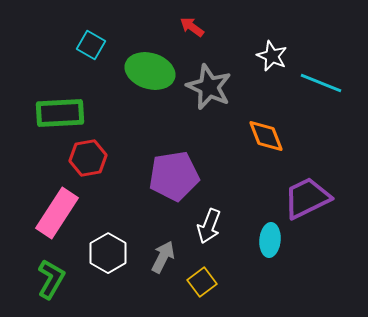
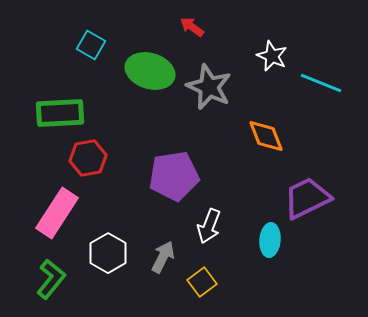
green L-shape: rotated 9 degrees clockwise
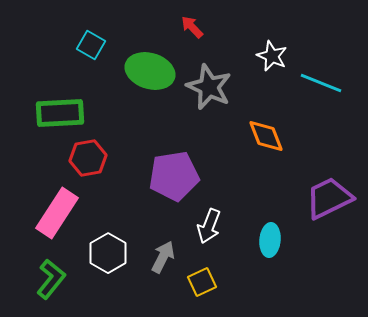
red arrow: rotated 10 degrees clockwise
purple trapezoid: moved 22 px right
yellow square: rotated 12 degrees clockwise
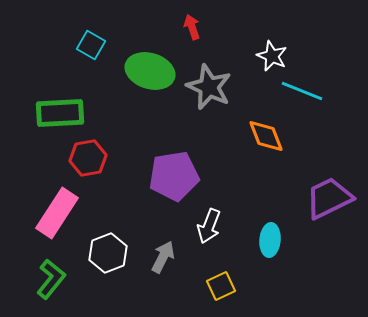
red arrow: rotated 25 degrees clockwise
cyan line: moved 19 px left, 8 px down
white hexagon: rotated 9 degrees clockwise
yellow square: moved 19 px right, 4 px down
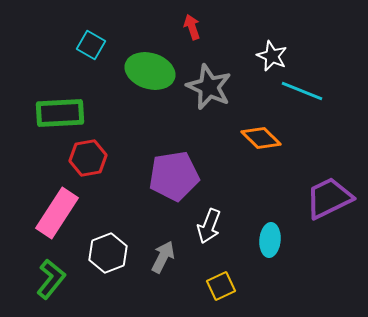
orange diamond: moved 5 px left, 2 px down; rotated 24 degrees counterclockwise
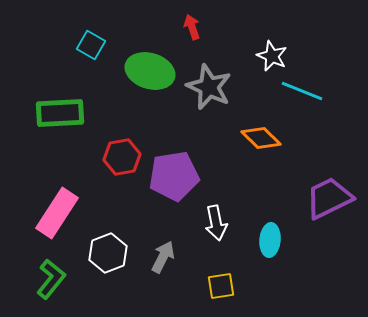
red hexagon: moved 34 px right, 1 px up
white arrow: moved 7 px right, 3 px up; rotated 32 degrees counterclockwise
yellow square: rotated 16 degrees clockwise
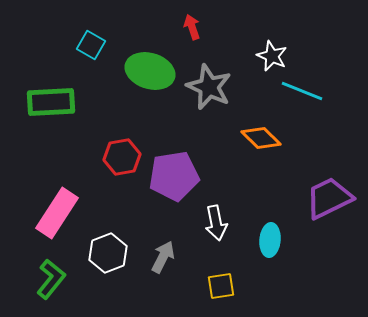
green rectangle: moved 9 px left, 11 px up
